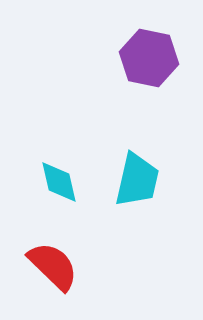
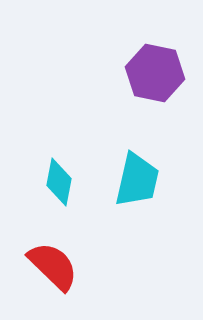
purple hexagon: moved 6 px right, 15 px down
cyan diamond: rotated 24 degrees clockwise
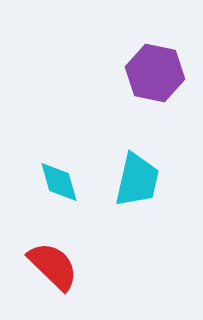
cyan diamond: rotated 27 degrees counterclockwise
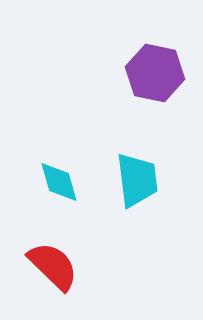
cyan trapezoid: rotated 20 degrees counterclockwise
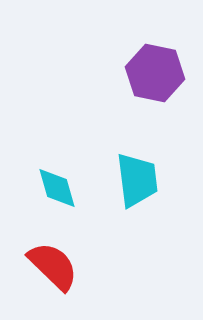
cyan diamond: moved 2 px left, 6 px down
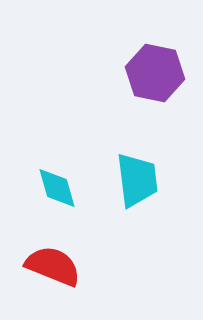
red semicircle: rotated 22 degrees counterclockwise
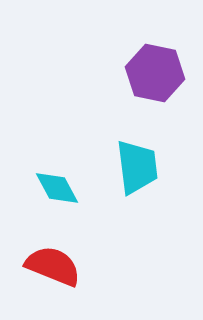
cyan trapezoid: moved 13 px up
cyan diamond: rotated 12 degrees counterclockwise
